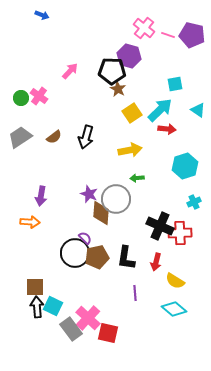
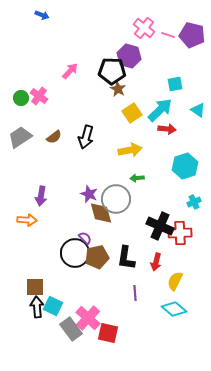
brown diamond at (101, 213): rotated 20 degrees counterclockwise
orange arrow at (30, 222): moved 3 px left, 2 px up
yellow semicircle at (175, 281): rotated 84 degrees clockwise
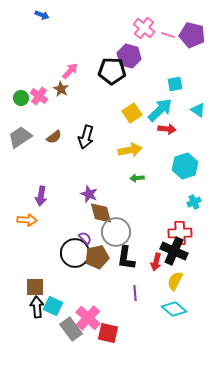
brown star at (118, 89): moved 57 px left
gray circle at (116, 199): moved 33 px down
black cross at (160, 226): moved 14 px right, 25 px down
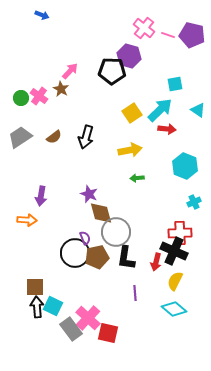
cyan hexagon at (185, 166): rotated 20 degrees counterclockwise
purple semicircle at (85, 238): rotated 24 degrees clockwise
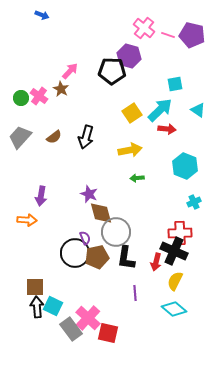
gray trapezoid at (20, 137): rotated 15 degrees counterclockwise
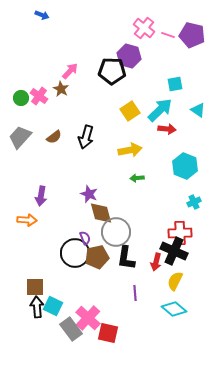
yellow square at (132, 113): moved 2 px left, 2 px up
